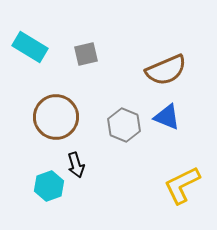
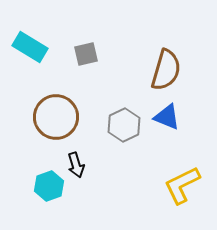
brown semicircle: rotated 51 degrees counterclockwise
gray hexagon: rotated 12 degrees clockwise
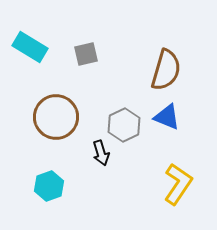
black arrow: moved 25 px right, 12 px up
yellow L-shape: moved 4 px left, 1 px up; rotated 150 degrees clockwise
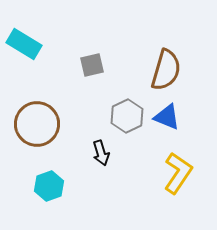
cyan rectangle: moved 6 px left, 3 px up
gray square: moved 6 px right, 11 px down
brown circle: moved 19 px left, 7 px down
gray hexagon: moved 3 px right, 9 px up
yellow L-shape: moved 11 px up
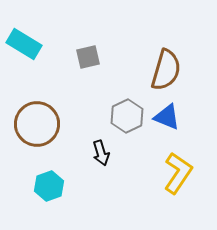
gray square: moved 4 px left, 8 px up
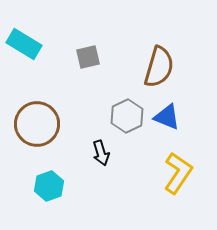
brown semicircle: moved 7 px left, 3 px up
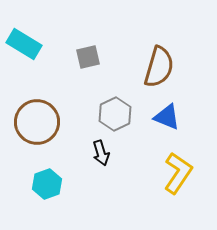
gray hexagon: moved 12 px left, 2 px up
brown circle: moved 2 px up
cyan hexagon: moved 2 px left, 2 px up
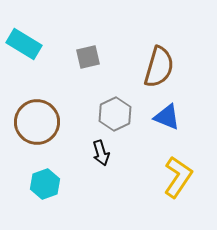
yellow L-shape: moved 4 px down
cyan hexagon: moved 2 px left
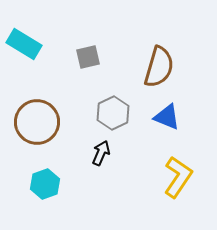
gray hexagon: moved 2 px left, 1 px up
black arrow: rotated 140 degrees counterclockwise
